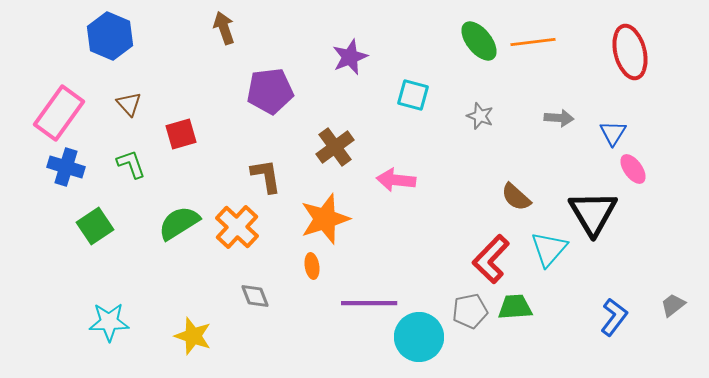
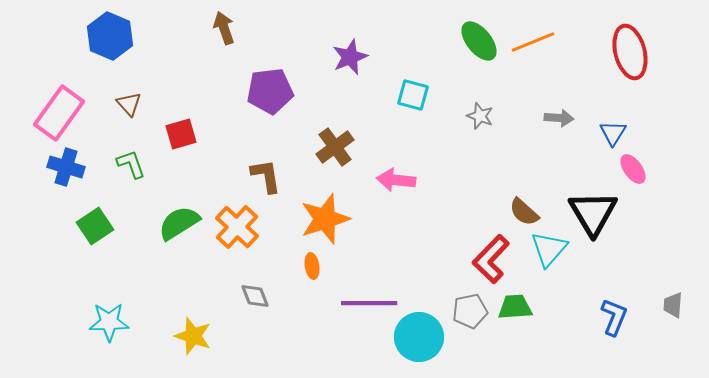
orange line: rotated 15 degrees counterclockwise
brown semicircle: moved 8 px right, 15 px down
gray trapezoid: rotated 48 degrees counterclockwise
blue L-shape: rotated 15 degrees counterclockwise
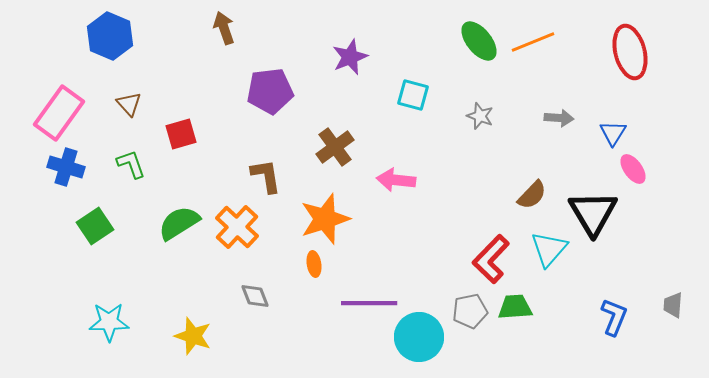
brown semicircle: moved 8 px right, 17 px up; rotated 88 degrees counterclockwise
orange ellipse: moved 2 px right, 2 px up
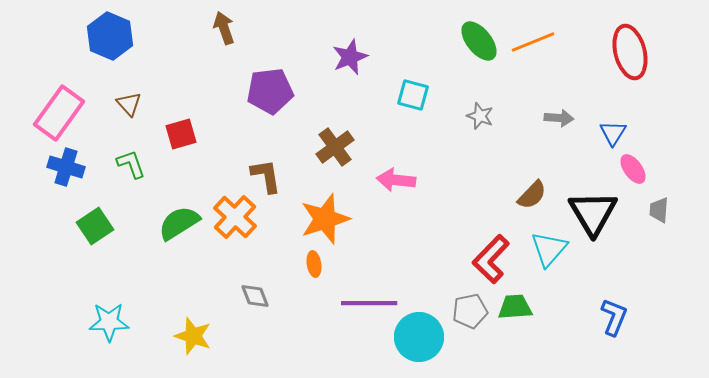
orange cross: moved 2 px left, 10 px up
gray trapezoid: moved 14 px left, 95 px up
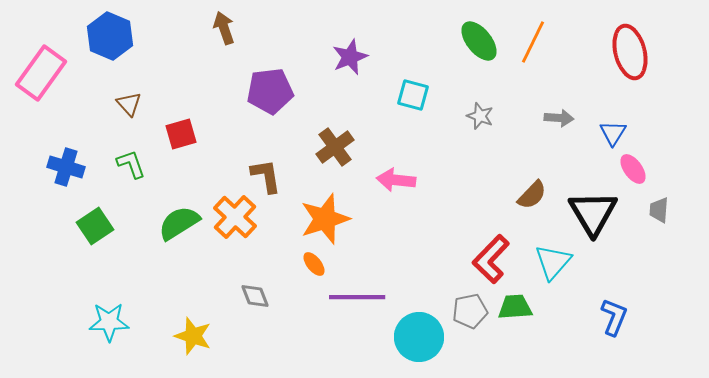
orange line: rotated 42 degrees counterclockwise
pink rectangle: moved 18 px left, 40 px up
cyan triangle: moved 4 px right, 13 px down
orange ellipse: rotated 30 degrees counterclockwise
purple line: moved 12 px left, 6 px up
